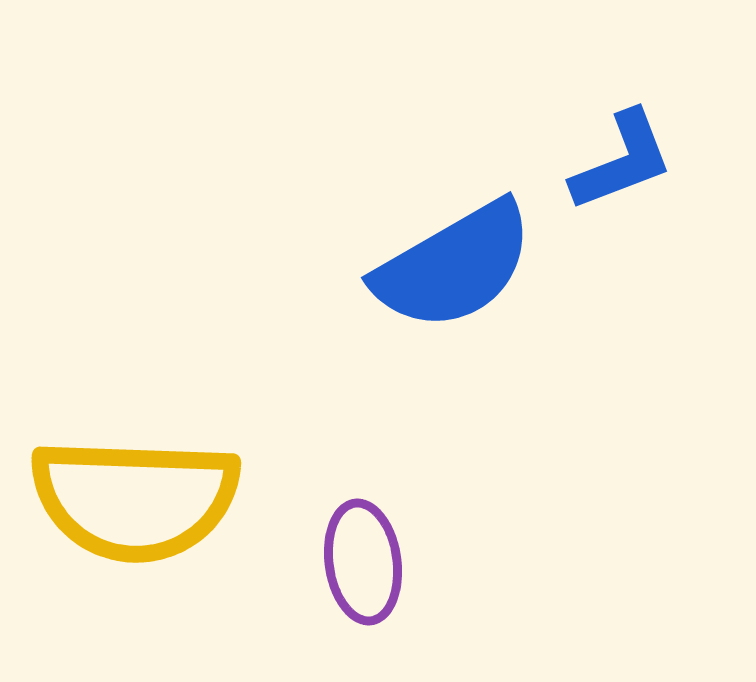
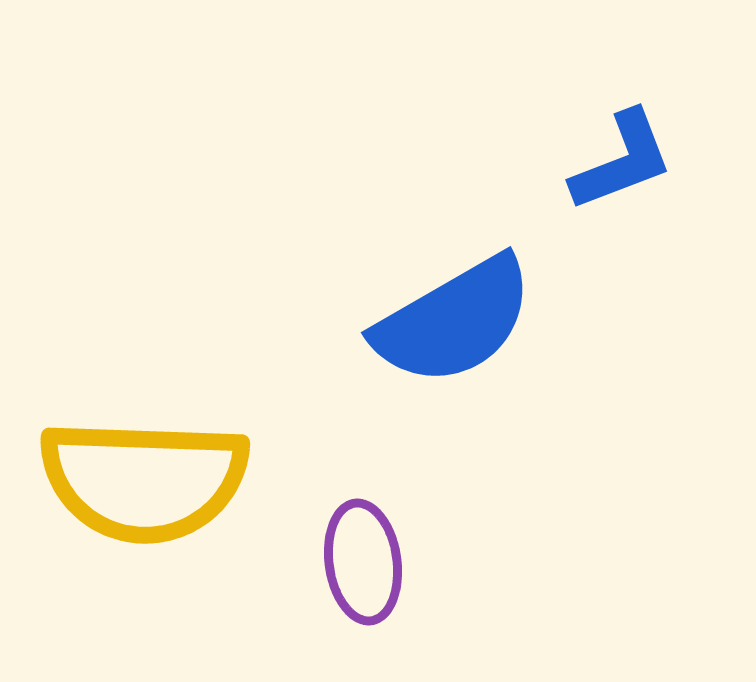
blue semicircle: moved 55 px down
yellow semicircle: moved 9 px right, 19 px up
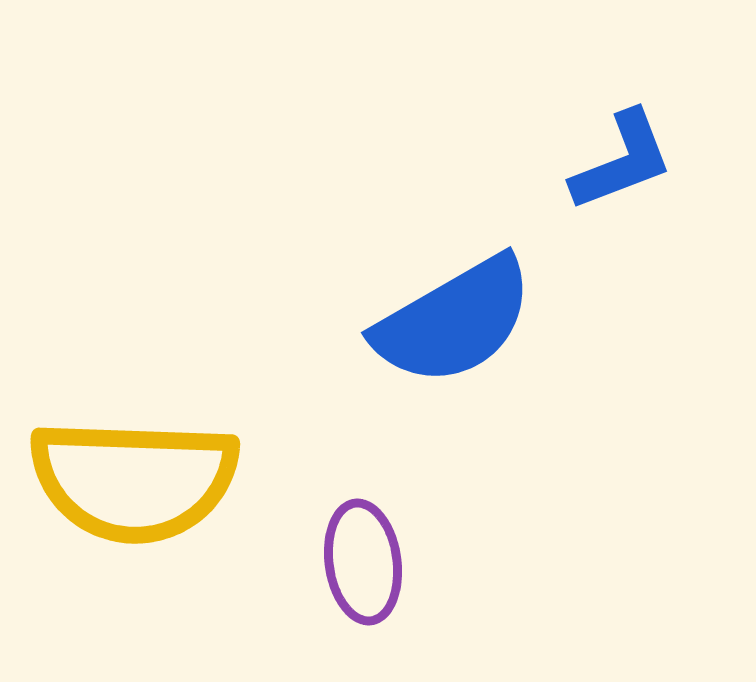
yellow semicircle: moved 10 px left
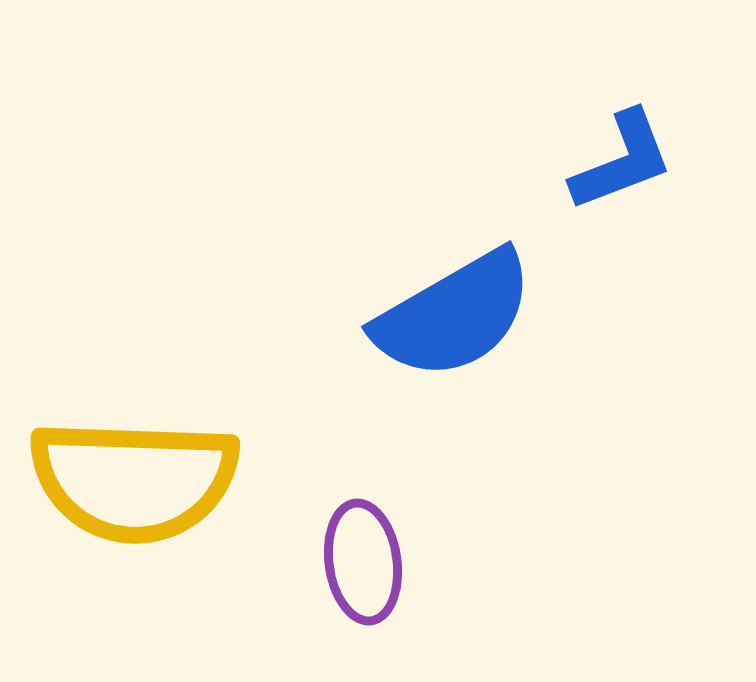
blue semicircle: moved 6 px up
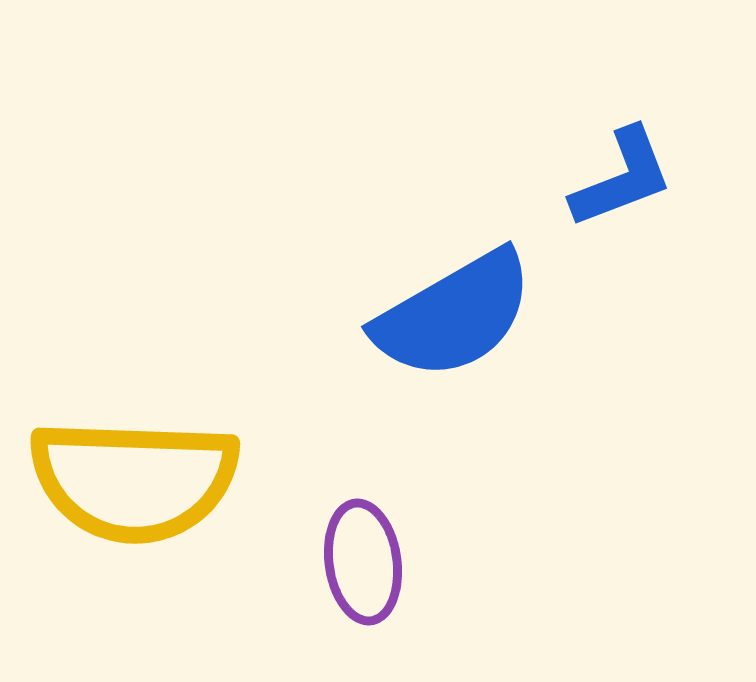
blue L-shape: moved 17 px down
